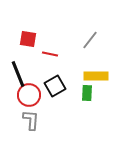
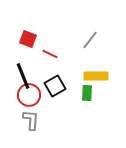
red square: rotated 12 degrees clockwise
red line: rotated 14 degrees clockwise
black line: moved 5 px right, 2 px down
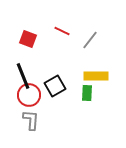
red line: moved 12 px right, 23 px up
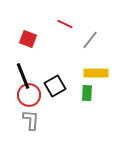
red line: moved 3 px right, 7 px up
yellow rectangle: moved 3 px up
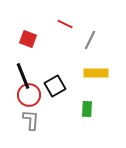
gray line: rotated 12 degrees counterclockwise
green rectangle: moved 16 px down
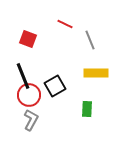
gray line: rotated 48 degrees counterclockwise
gray L-shape: rotated 25 degrees clockwise
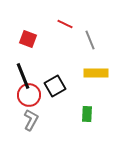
green rectangle: moved 5 px down
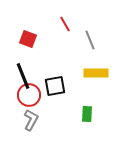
red line: rotated 35 degrees clockwise
black square: rotated 20 degrees clockwise
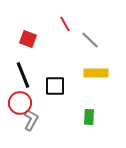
gray line: rotated 24 degrees counterclockwise
black line: moved 1 px up
black square: rotated 10 degrees clockwise
red circle: moved 9 px left, 8 px down
green rectangle: moved 2 px right, 3 px down
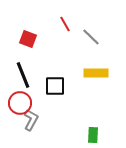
gray line: moved 1 px right, 3 px up
green rectangle: moved 4 px right, 18 px down
